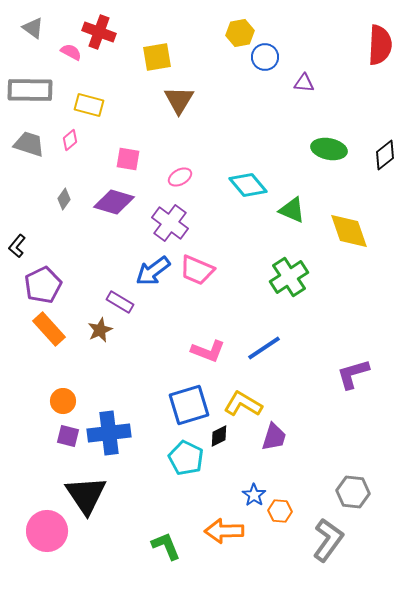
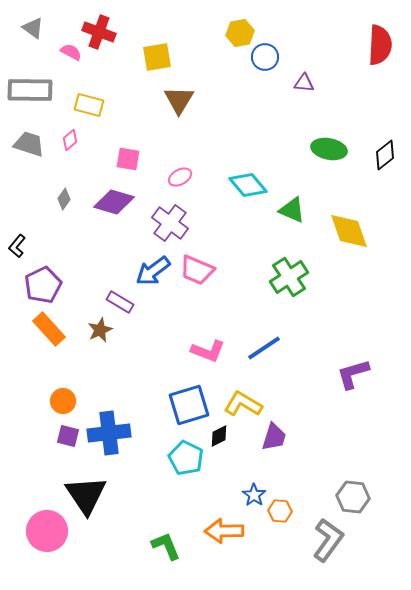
gray hexagon at (353, 492): moved 5 px down
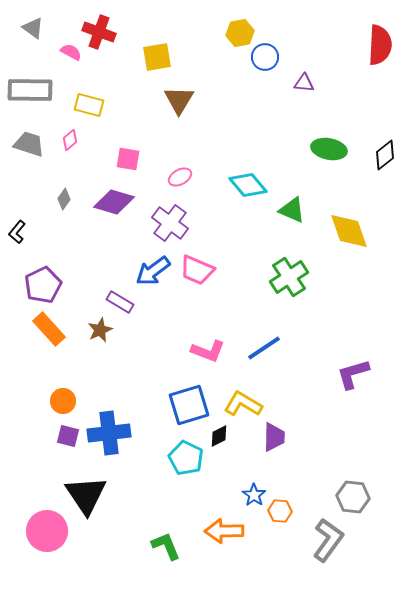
black L-shape at (17, 246): moved 14 px up
purple trapezoid at (274, 437): rotated 16 degrees counterclockwise
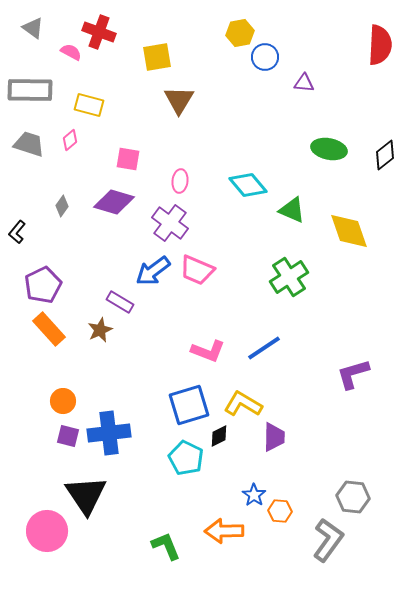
pink ellipse at (180, 177): moved 4 px down; rotated 55 degrees counterclockwise
gray diamond at (64, 199): moved 2 px left, 7 px down
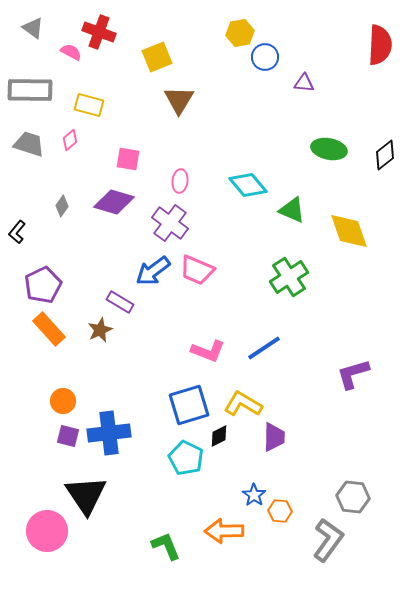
yellow square at (157, 57): rotated 12 degrees counterclockwise
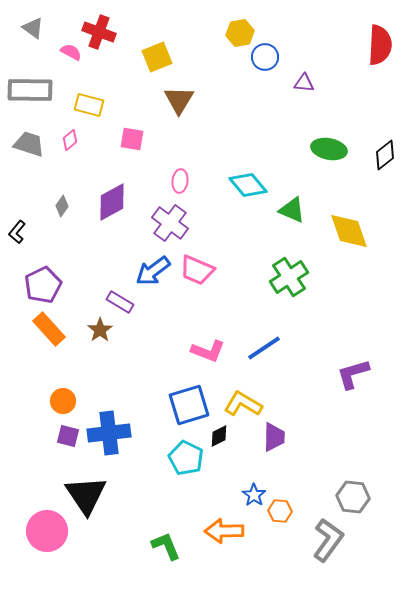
pink square at (128, 159): moved 4 px right, 20 px up
purple diamond at (114, 202): moved 2 px left; rotated 45 degrees counterclockwise
brown star at (100, 330): rotated 10 degrees counterclockwise
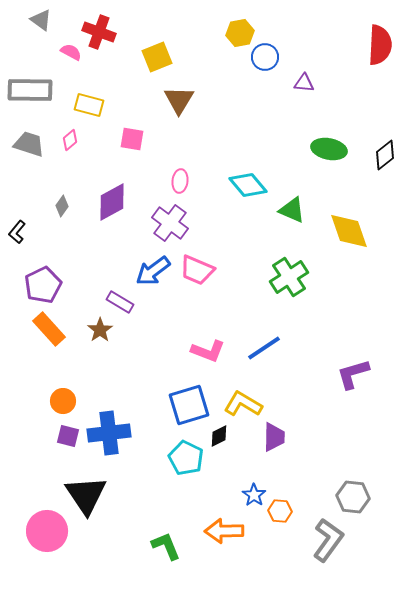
gray triangle at (33, 28): moved 8 px right, 8 px up
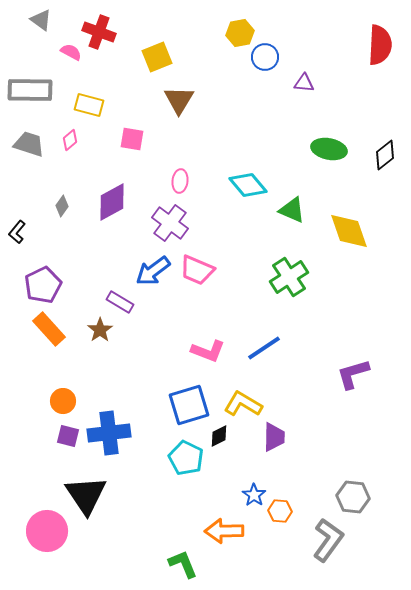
green L-shape at (166, 546): moved 17 px right, 18 px down
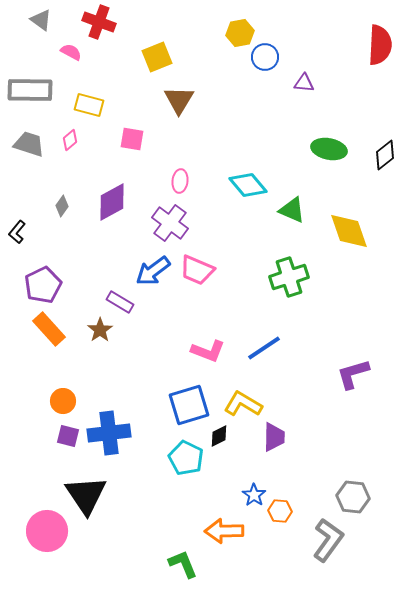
red cross at (99, 32): moved 10 px up
green cross at (289, 277): rotated 15 degrees clockwise
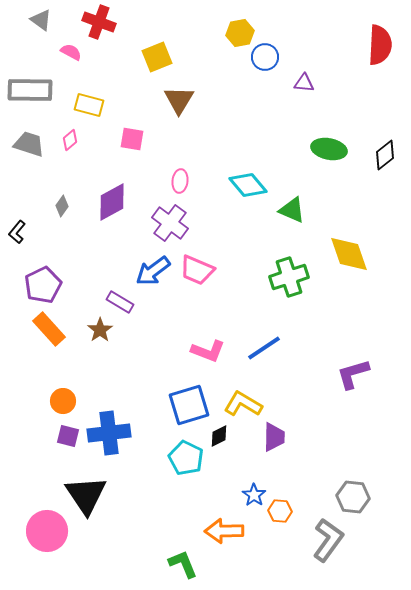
yellow diamond at (349, 231): moved 23 px down
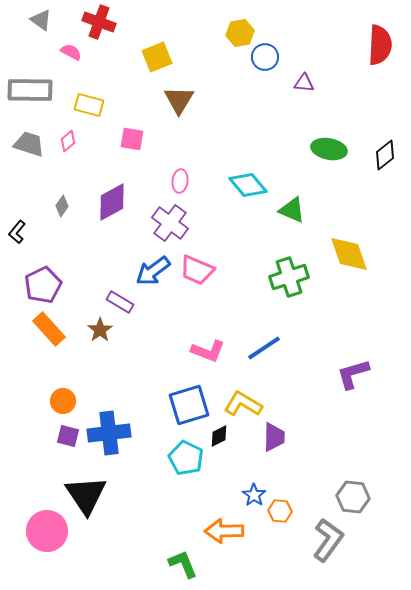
pink diamond at (70, 140): moved 2 px left, 1 px down
